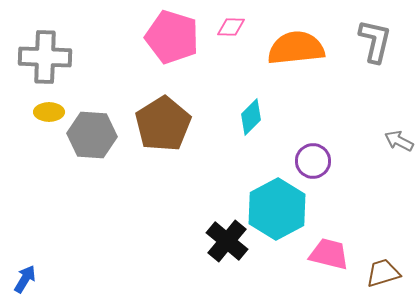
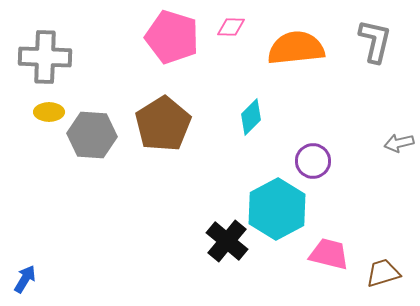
gray arrow: moved 2 px down; rotated 40 degrees counterclockwise
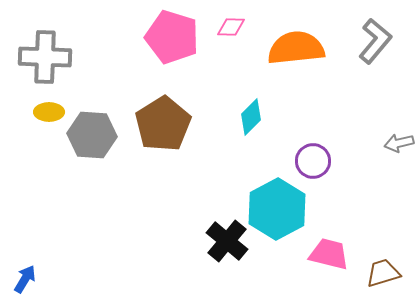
gray L-shape: rotated 27 degrees clockwise
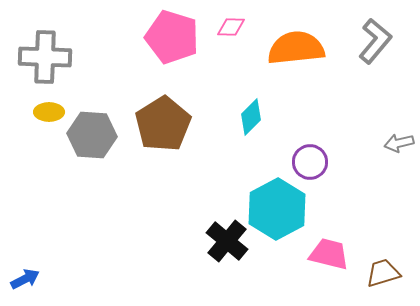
purple circle: moved 3 px left, 1 px down
blue arrow: rotated 32 degrees clockwise
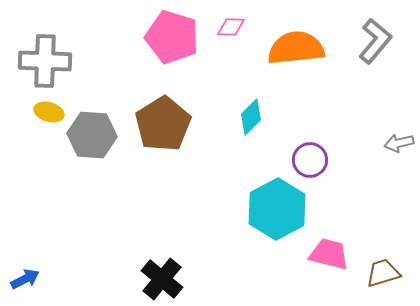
gray cross: moved 4 px down
yellow ellipse: rotated 16 degrees clockwise
purple circle: moved 2 px up
black cross: moved 65 px left, 38 px down
